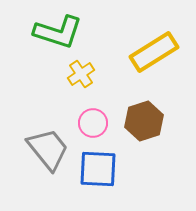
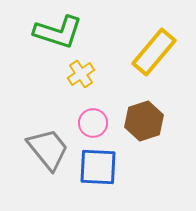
yellow rectangle: rotated 18 degrees counterclockwise
blue square: moved 2 px up
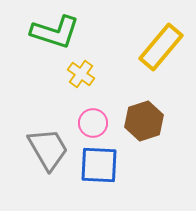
green L-shape: moved 3 px left
yellow rectangle: moved 7 px right, 5 px up
yellow cross: rotated 20 degrees counterclockwise
gray trapezoid: rotated 9 degrees clockwise
blue square: moved 1 px right, 2 px up
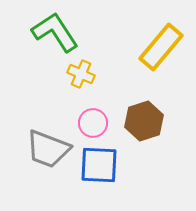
green L-shape: rotated 141 degrees counterclockwise
yellow cross: rotated 12 degrees counterclockwise
gray trapezoid: rotated 141 degrees clockwise
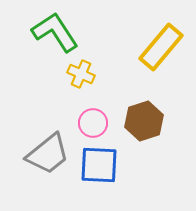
gray trapezoid: moved 5 px down; rotated 60 degrees counterclockwise
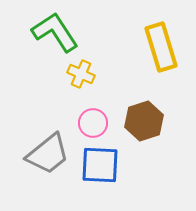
yellow rectangle: rotated 57 degrees counterclockwise
blue square: moved 1 px right
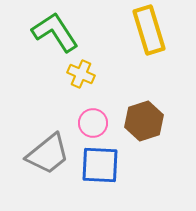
yellow rectangle: moved 12 px left, 17 px up
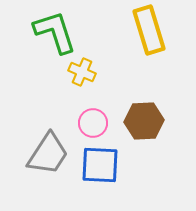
green L-shape: rotated 15 degrees clockwise
yellow cross: moved 1 px right, 2 px up
brown hexagon: rotated 15 degrees clockwise
gray trapezoid: rotated 18 degrees counterclockwise
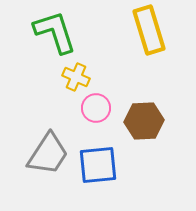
yellow cross: moved 6 px left, 5 px down
pink circle: moved 3 px right, 15 px up
blue square: moved 2 px left; rotated 9 degrees counterclockwise
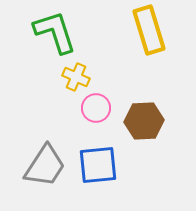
gray trapezoid: moved 3 px left, 12 px down
